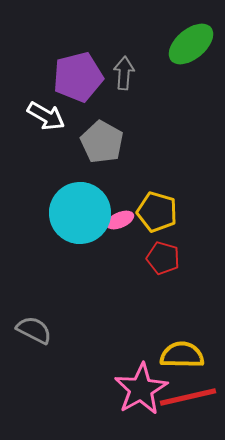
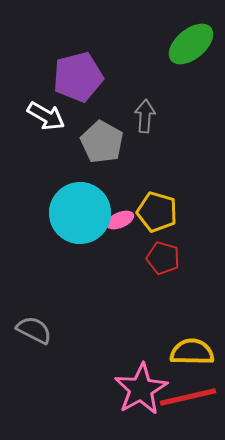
gray arrow: moved 21 px right, 43 px down
yellow semicircle: moved 10 px right, 3 px up
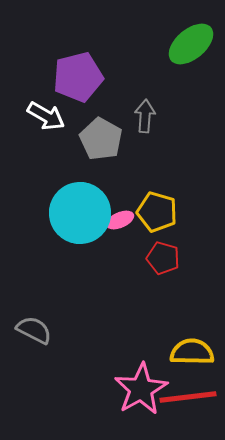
gray pentagon: moved 1 px left, 3 px up
red line: rotated 6 degrees clockwise
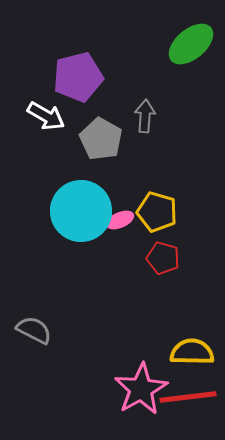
cyan circle: moved 1 px right, 2 px up
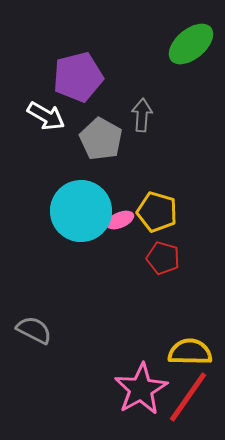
gray arrow: moved 3 px left, 1 px up
yellow semicircle: moved 2 px left
red line: rotated 48 degrees counterclockwise
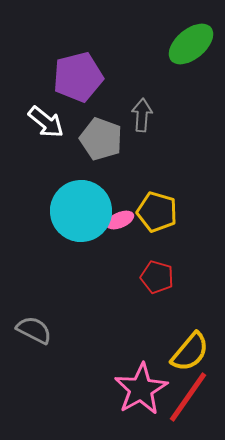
white arrow: moved 6 px down; rotated 9 degrees clockwise
gray pentagon: rotated 9 degrees counterclockwise
red pentagon: moved 6 px left, 19 px down
yellow semicircle: rotated 129 degrees clockwise
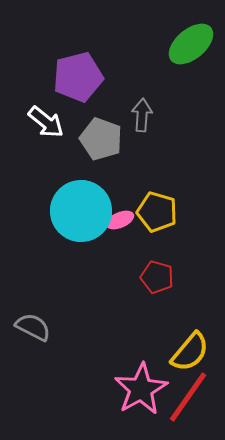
gray semicircle: moved 1 px left, 3 px up
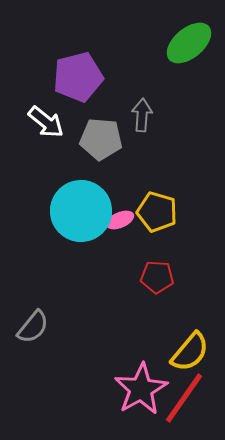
green ellipse: moved 2 px left, 1 px up
gray pentagon: rotated 15 degrees counterclockwise
red pentagon: rotated 12 degrees counterclockwise
gray semicircle: rotated 102 degrees clockwise
red line: moved 4 px left, 1 px down
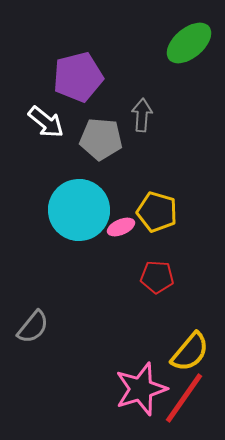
cyan circle: moved 2 px left, 1 px up
pink ellipse: moved 1 px right, 7 px down
pink star: rotated 12 degrees clockwise
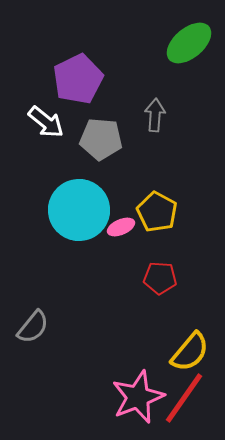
purple pentagon: moved 2 px down; rotated 12 degrees counterclockwise
gray arrow: moved 13 px right
yellow pentagon: rotated 12 degrees clockwise
red pentagon: moved 3 px right, 1 px down
pink star: moved 3 px left, 8 px down; rotated 4 degrees counterclockwise
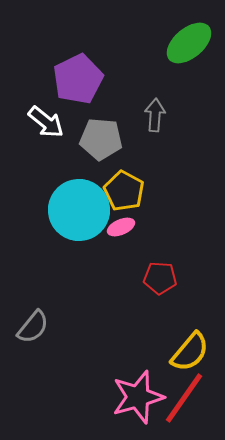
yellow pentagon: moved 33 px left, 21 px up
pink star: rotated 6 degrees clockwise
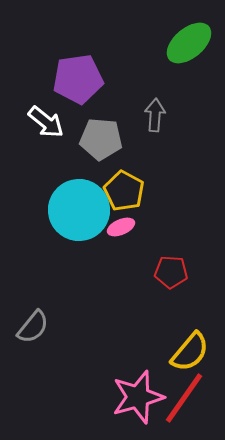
purple pentagon: rotated 18 degrees clockwise
red pentagon: moved 11 px right, 6 px up
